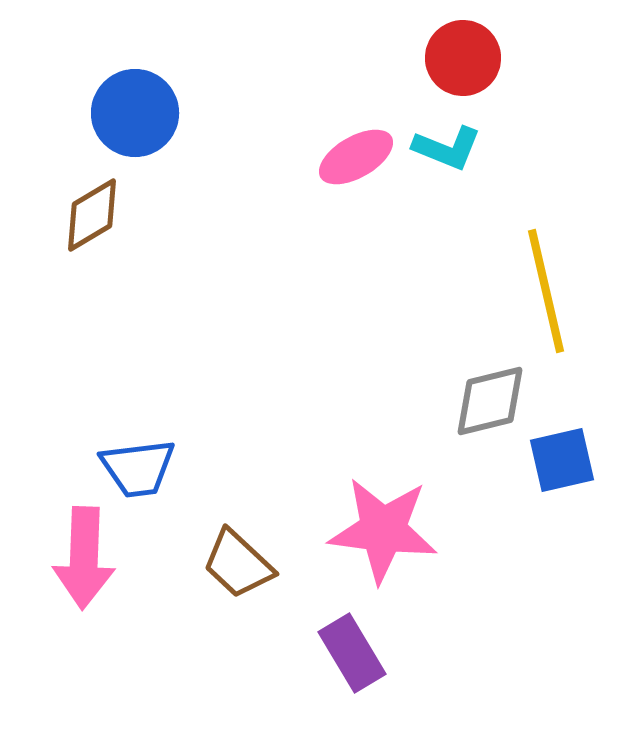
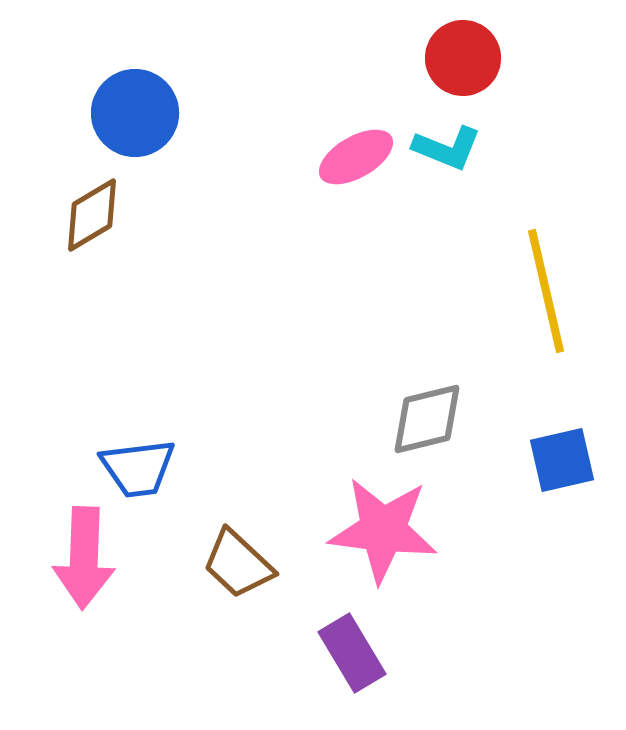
gray diamond: moved 63 px left, 18 px down
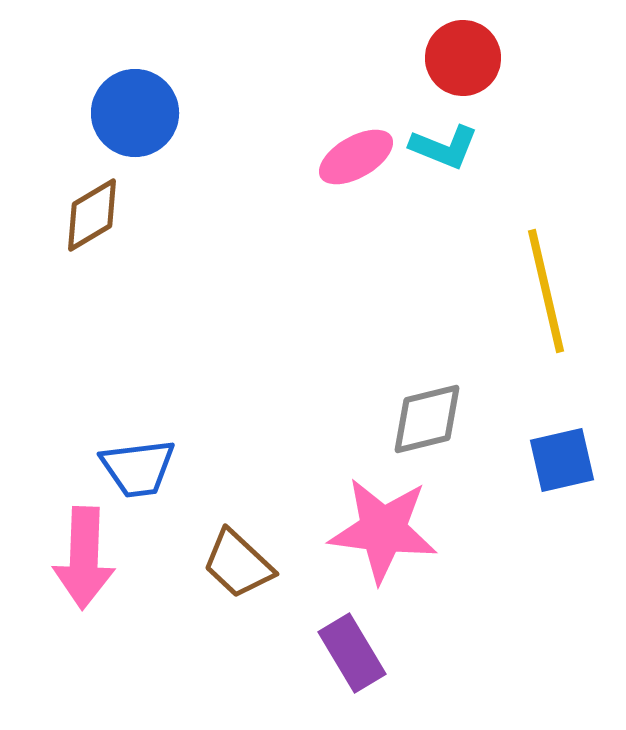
cyan L-shape: moved 3 px left, 1 px up
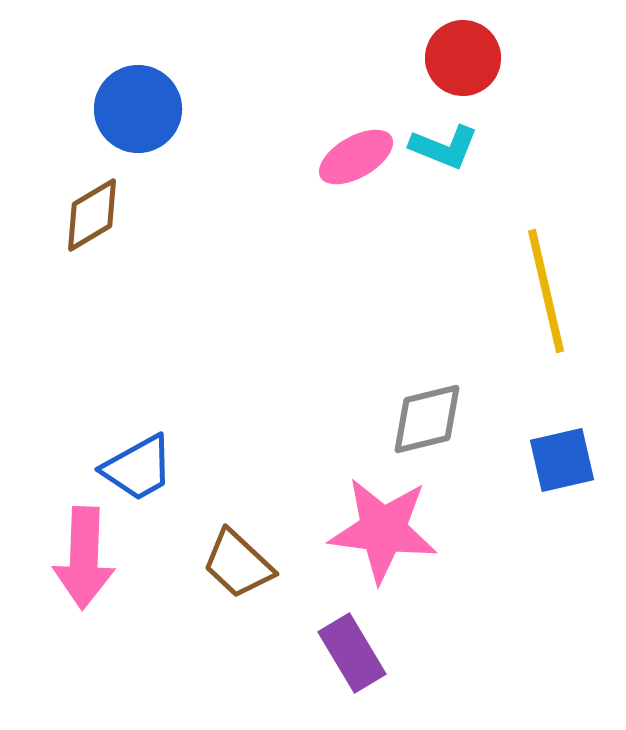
blue circle: moved 3 px right, 4 px up
blue trapezoid: rotated 22 degrees counterclockwise
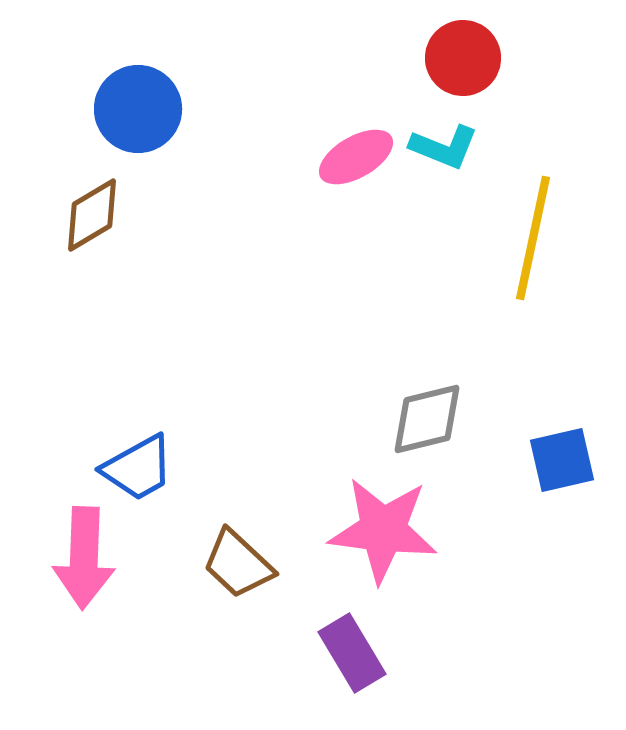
yellow line: moved 13 px left, 53 px up; rotated 25 degrees clockwise
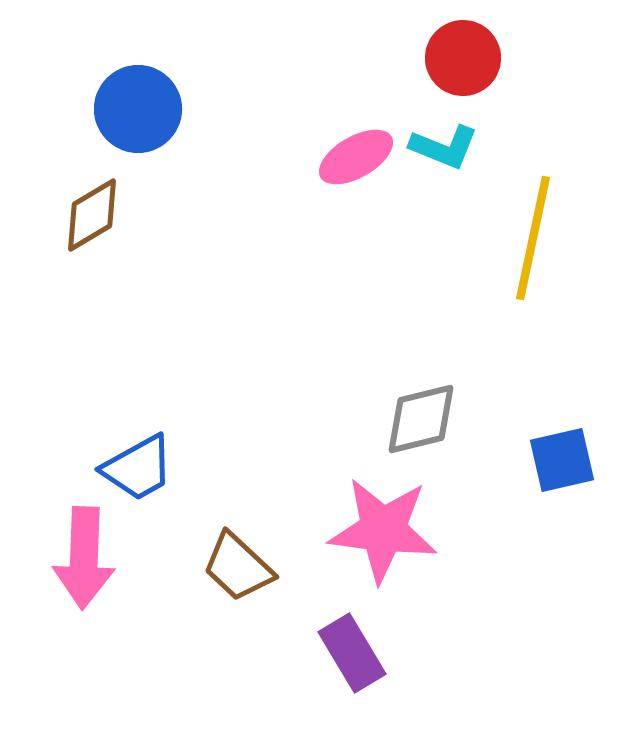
gray diamond: moved 6 px left
brown trapezoid: moved 3 px down
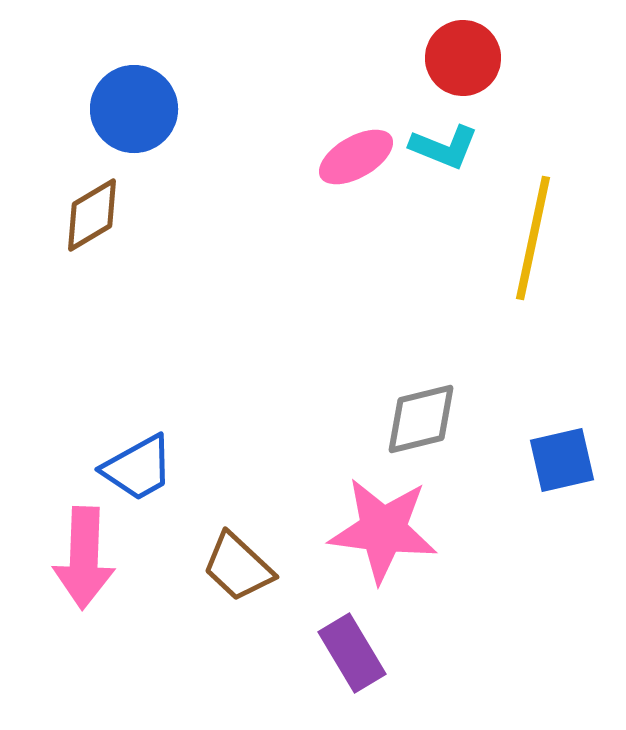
blue circle: moved 4 px left
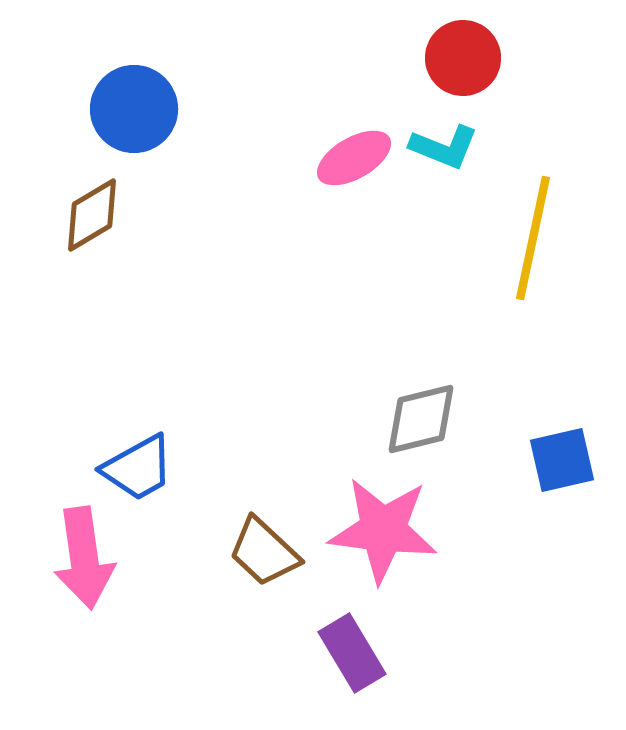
pink ellipse: moved 2 px left, 1 px down
pink arrow: rotated 10 degrees counterclockwise
brown trapezoid: moved 26 px right, 15 px up
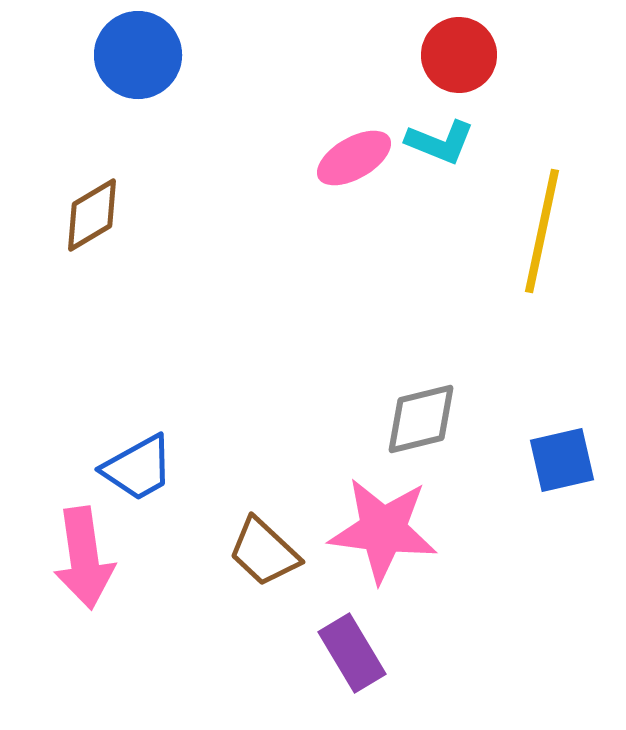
red circle: moved 4 px left, 3 px up
blue circle: moved 4 px right, 54 px up
cyan L-shape: moved 4 px left, 5 px up
yellow line: moved 9 px right, 7 px up
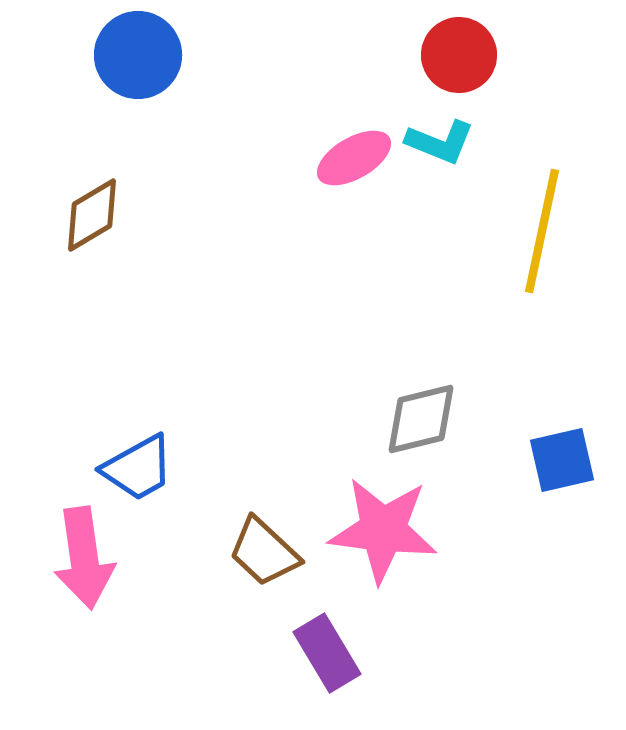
purple rectangle: moved 25 px left
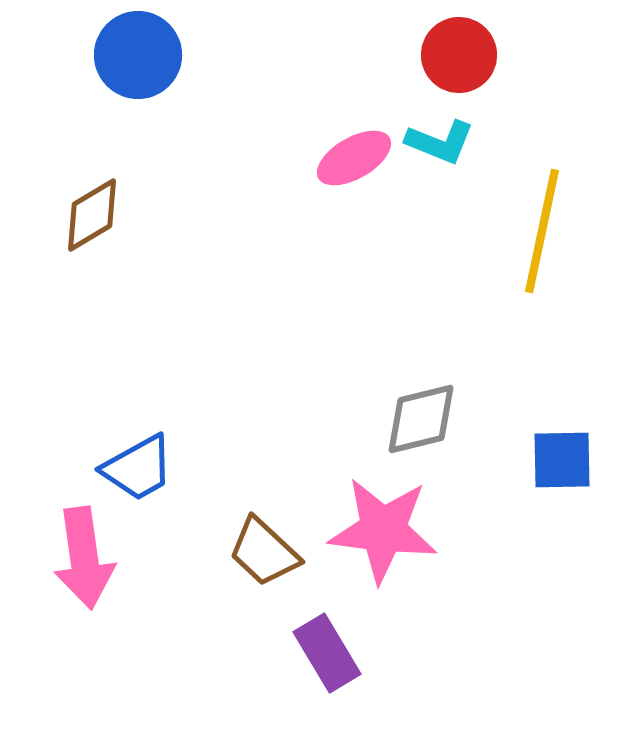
blue square: rotated 12 degrees clockwise
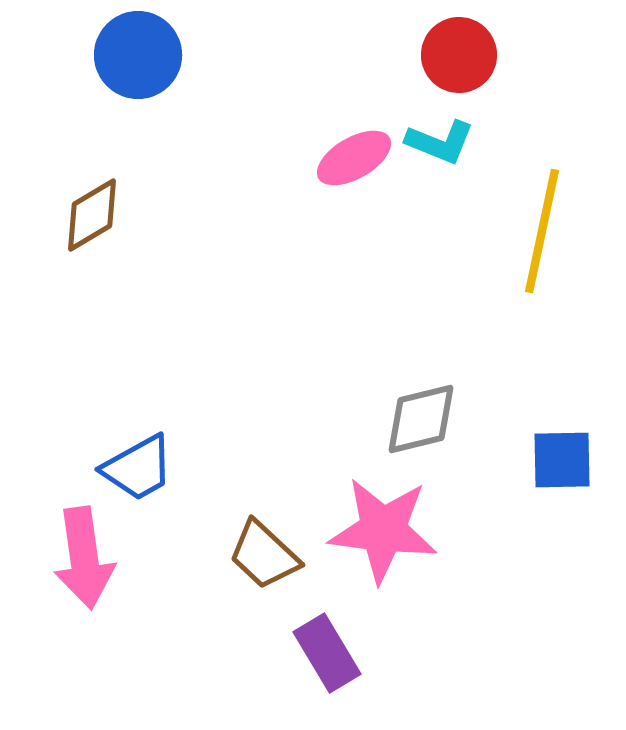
brown trapezoid: moved 3 px down
